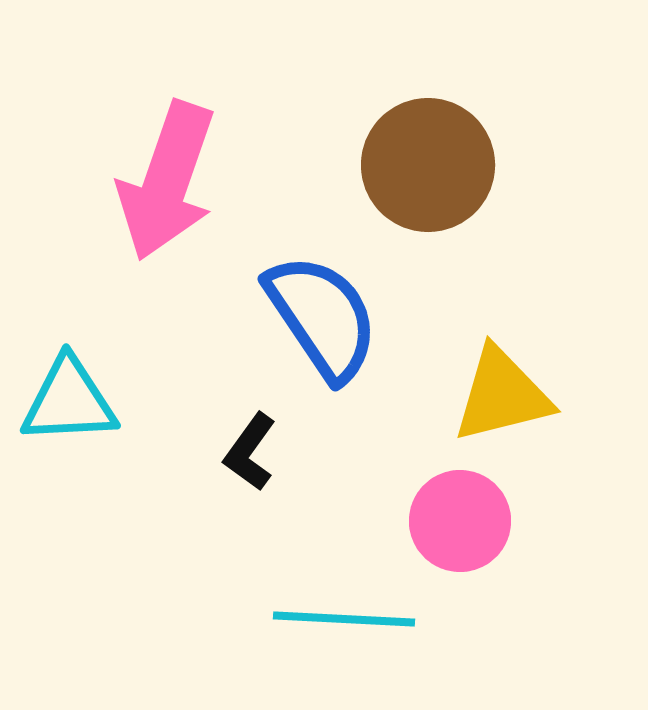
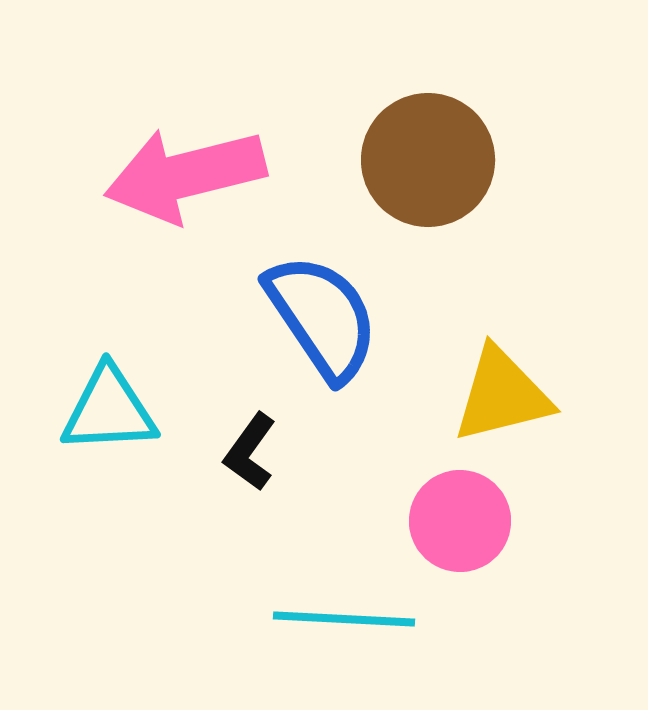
brown circle: moved 5 px up
pink arrow: moved 18 px right, 6 px up; rotated 57 degrees clockwise
cyan triangle: moved 40 px right, 9 px down
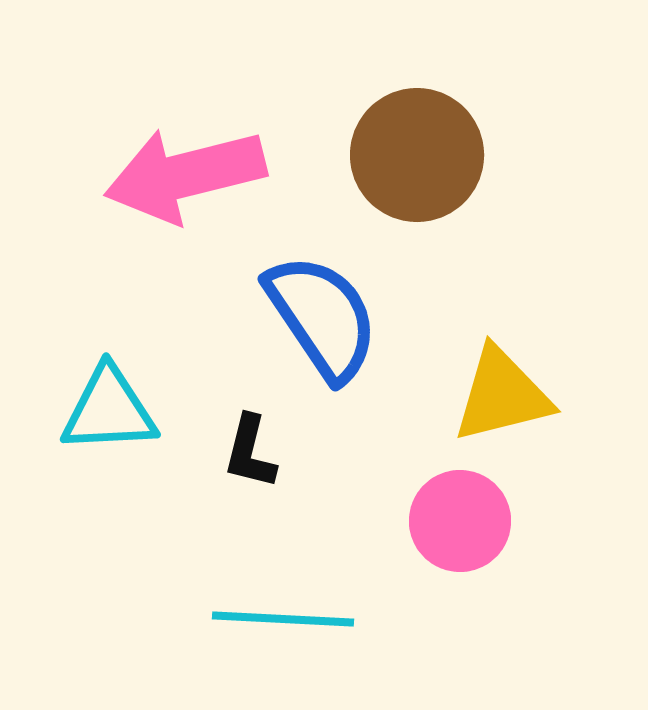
brown circle: moved 11 px left, 5 px up
black L-shape: rotated 22 degrees counterclockwise
cyan line: moved 61 px left
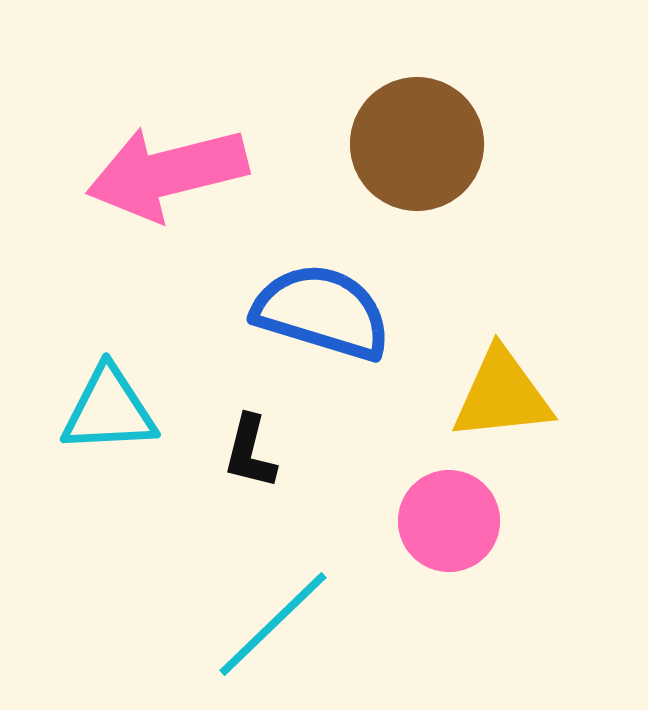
brown circle: moved 11 px up
pink arrow: moved 18 px left, 2 px up
blue semicircle: moved 5 px up; rotated 39 degrees counterclockwise
yellow triangle: rotated 8 degrees clockwise
pink circle: moved 11 px left
cyan line: moved 10 px left, 5 px down; rotated 47 degrees counterclockwise
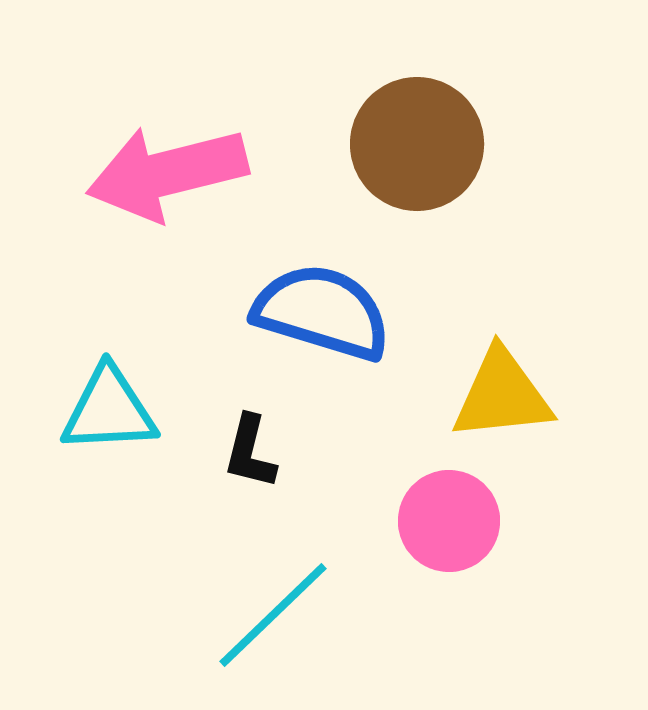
cyan line: moved 9 px up
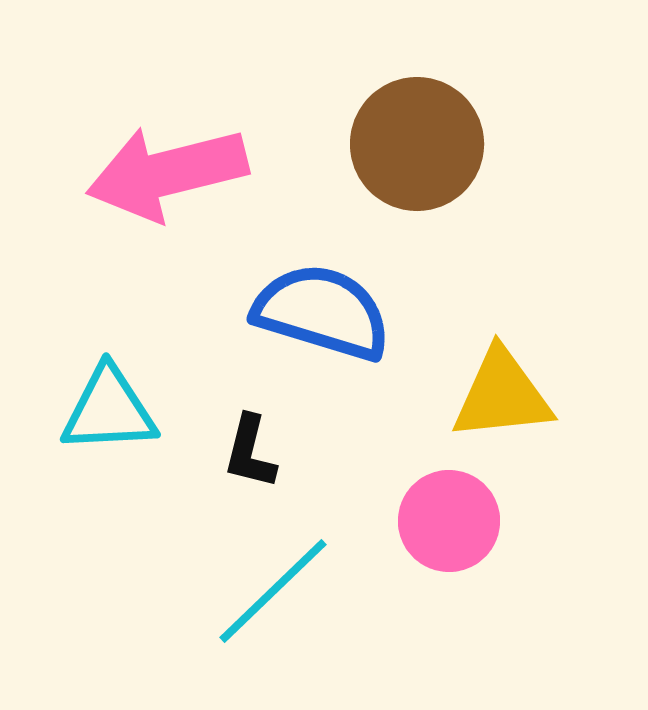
cyan line: moved 24 px up
